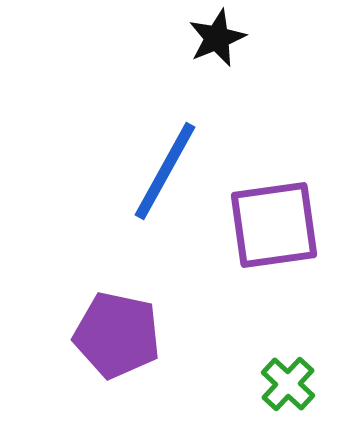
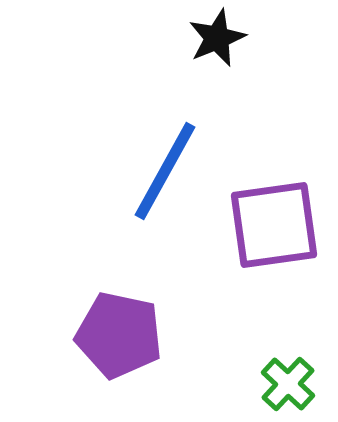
purple pentagon: moved 2 px right
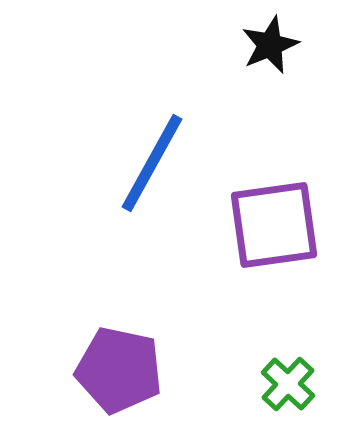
black star: moved 53 px right, 7 px down
blue line: moved 13 px left, 8 px up
purple pentagon: moved 35 px down
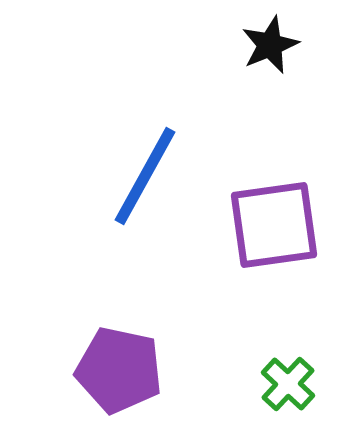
blue line: moved 7 px left, 13 px down
